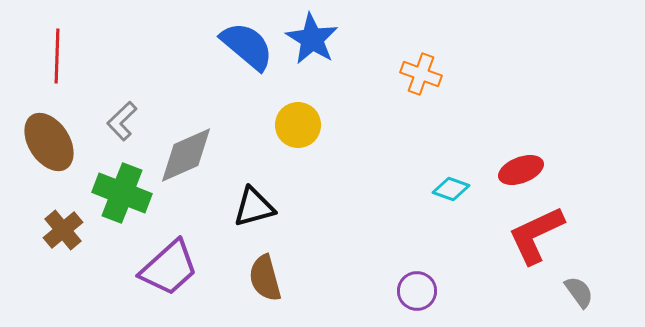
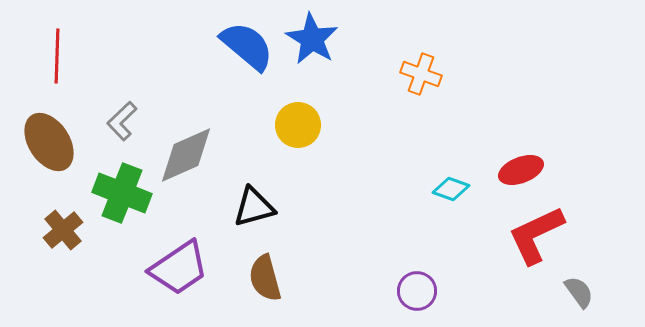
purple trapezoid: moved 10 px right; rotated 8 degrees clockwise
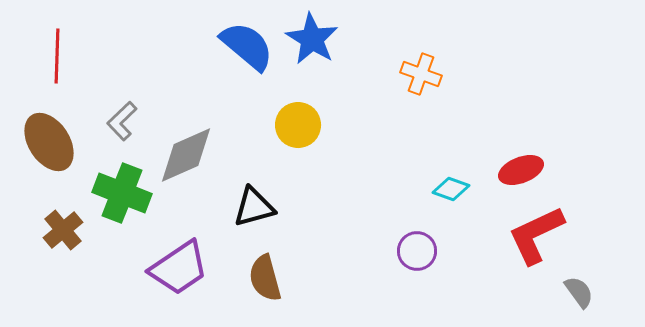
purple circle: moved 40 px up
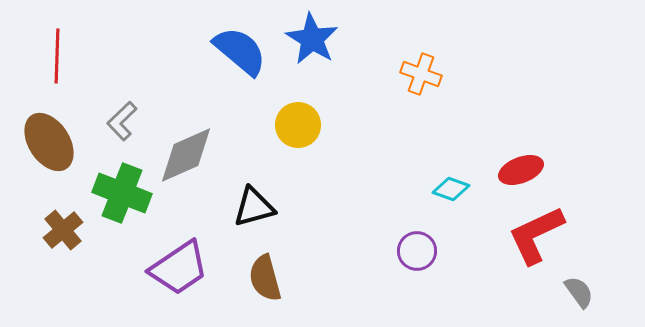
blue semicircle: moved 7 px left, 5 px down
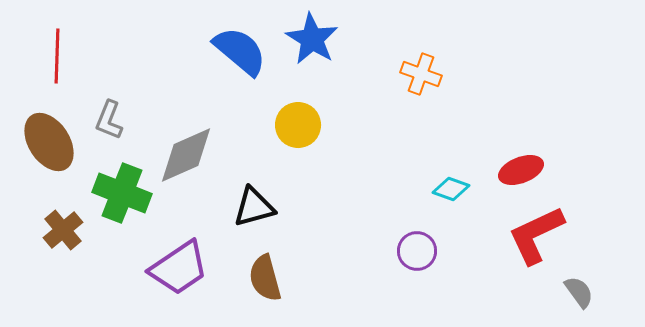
gray L-shape: moved 13 px left, 1 px up; rotated 24 degrees counterclockwise
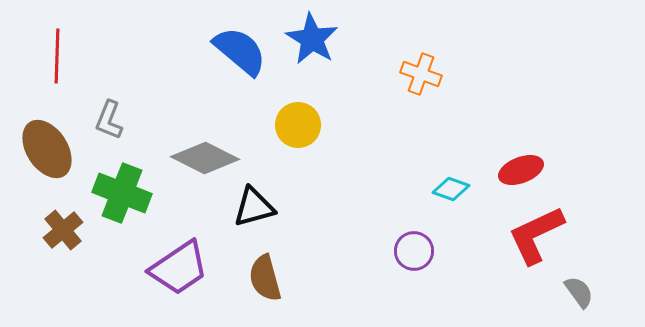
brown ellipse: moved 2 px left, 7 px down
gray diamond: moved 19 px right, 3 px down; rotated 50 degrees clockwise
purple circle: moved 3 px left
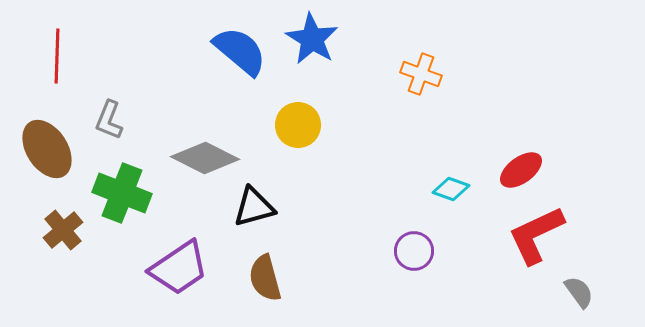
red ellipse: rotated 15 degrees counterclockwise
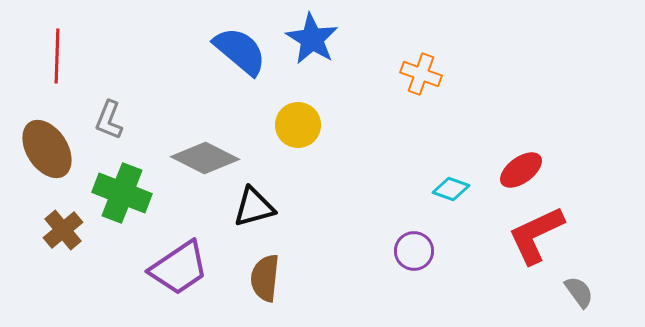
brown semicircle: rotated 21 degrees clockwise
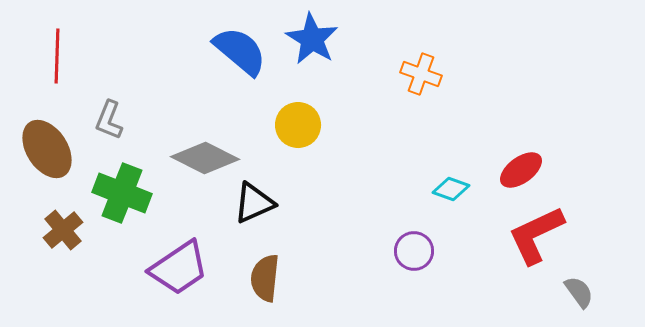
black triangle: moved 4 px up; rotated 9 degrees counterclockwise
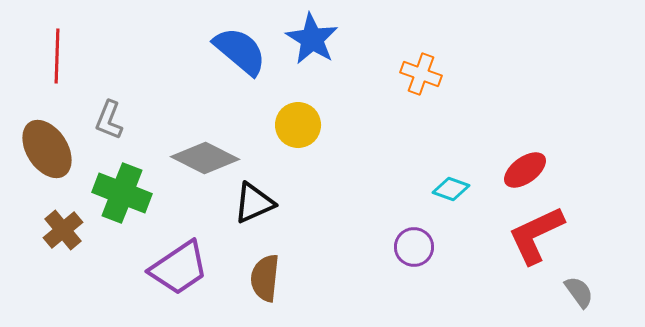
red ellipse: moved 4 px right
purple circle: moved 4 px up
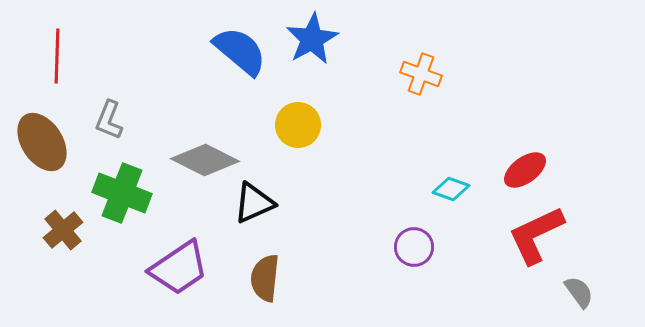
blue star: rotated 12 degrees clockwise
brown ellipse: moved 5 px left, 7 px up
gray diamond: moved 2 px down
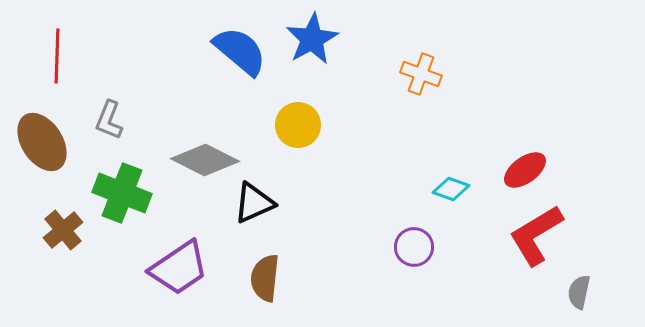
red L-shape: rotated 6 degrees counterclockwise
gray semicircle: rotated 132 degrees counterclockwise
